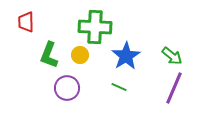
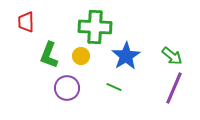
yellow circle: moved 1 px right, 1 px down
green line: moved 5 px left
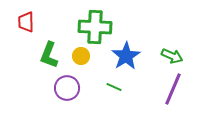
green arrow: rotated 15 degrees counterclockwise
purple line: moved 1 px left, 1 px down
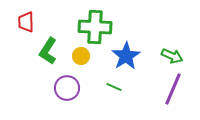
green L-shape: moved 1 px left, 4 px up; rotated 12 degrees clockwise
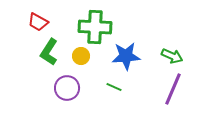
red trapezoid: moved 12 px right; rotated 60 degrees counterclockwise
green L-shape: moved 1 px right, 1 px down
blue star: rotated 28 degrees clockwise
